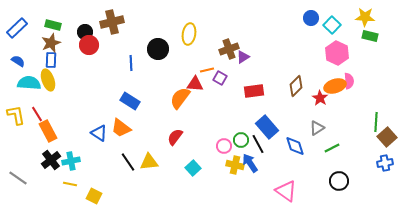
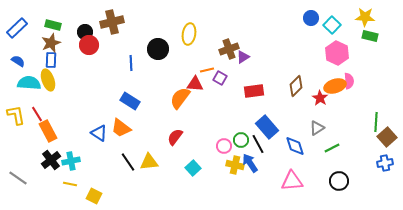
pink triangle at (286, 191): moved 6 px right, 10 px up; rotated 40 degrees counterclockwise
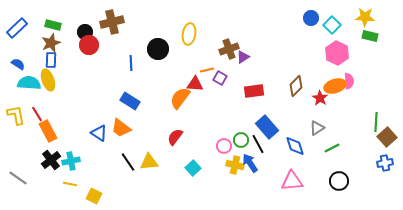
blue semicircle at (18, 61): moved 3 px down
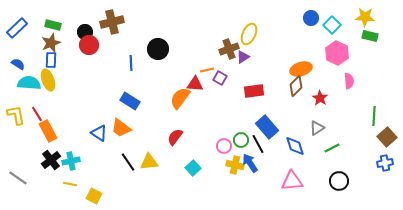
yellow ellipse at (189, 34): moved 60 px right; rotated 15 degrees clockwise
orange ellipse at (335, 86): moved 34 px left, 17 px up
green line at (376, 122): moved 2 px left, 6 px up
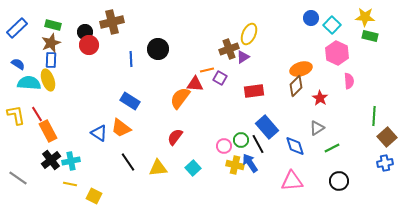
blue line at (131, 63): moved 4 px up
yellow triangle at (149, 162): moved 9 px right, 6 px down
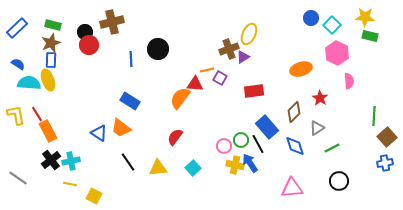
brown diamond at (296, 86): moved 2 px left, 26 px down
pink triangle at (292, 181): moved 7 px down
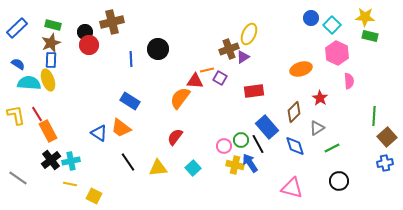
red triangle at (195, 84): moved 3 px up
pink triangle at (292, 188): rotated 20 degrees clockwise
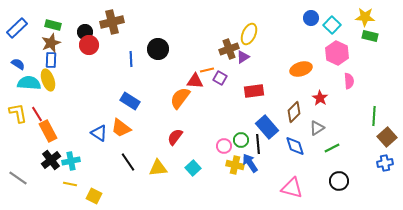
yellow L-shape at (16, 115): moved 2 px right, 2 px up
black line at (258, 144): rotated 24 degrees clockwise
